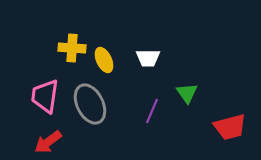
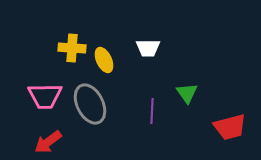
white trapezoid: moved 10 px up
pink trapezoid: rotated 99 degrees counterclockwise
purple line: rotated 20 degrees counterclockwise
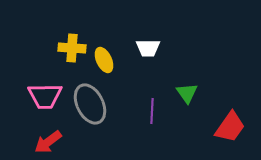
red trapezoid: rotated 40 degrees counterclockwise
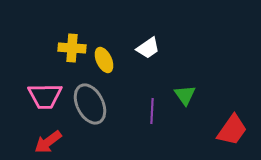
white trapezoid: rotated 35 degrees counterclockwise
green triangle: moved 2 px left, 2 px down
red trapezoid: moved 2 px right, 3 px down
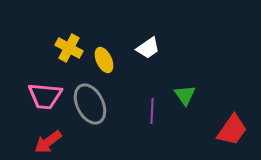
yellow cross: moved 3 px left; rotated 24 degrees clockwise
pink trapezoid: rotated 6 degrees clockwise
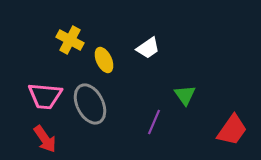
yellow cross: moved 1 px right, 8 px up
purple line: moved 2 px right, 11 px down; rotated 20 degrees clockwise
red arrow: moved 3 px left, 3 px up; rotated 88 degrees counterclockwise
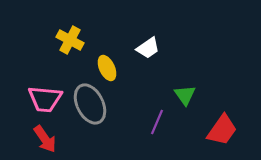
yellow ellipse: moved 3 px right, 8 px down
pink trapezoid: moved 3 px down
purple line: moved 3 px right
red trapezoid: moved 10 px left
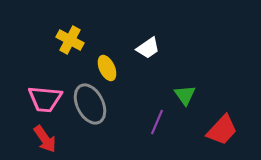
red trapezoid: rotated 8 degrees clockwise
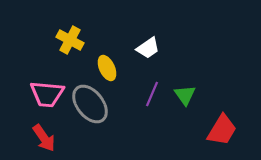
pink trapezoid: moved 2 px right, 5 px up
gray ellipse: rotated 12 degrees counterclockwise
purple line: moved 5 px left, 28 px up
red trapezoid: rotated 12 degrees counterclockwise
red arrow: moved 1 px left, 1 px up
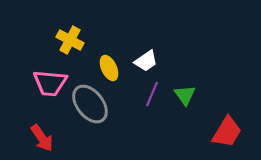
white trapezoid: moved 2 px left, 13 px down
yellow ellipse: moved 2 px right
pink trapezoid: moved 3 px right, 11 px up
red trapezoid: moved 5 px right, 2 px down
red arrow: moved 2 px left
